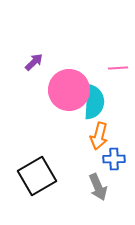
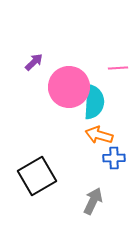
pink circle: moved 3 px up
orange arrow: moved 1 px up; rotated 92 degrees clockwise
blue cross: moved 1 px up
gray arrow: moved 5 px left, 14 px down; rotated 132 degrees counterclockwise
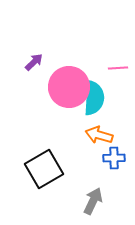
cyan semicircle: moved 4 px up
black square: moved 7 px right, 7 px up
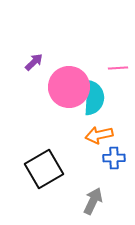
orange arrow: rotated 28 degrees counterclockwise
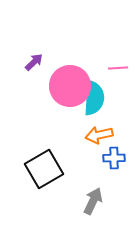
pink circle: moved 1 px right, 1 px up
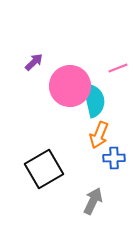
pink line: rotated 18 degrees counterclockwise
cyan semicircle: moved 2 px down; rotated 16 degrees counterclockwise
orange arrow: rotated 56 degrees counterclockwise
